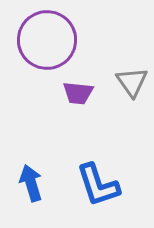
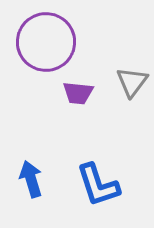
purple circle: moved 1 px left, 2 px down
gray triangle: rotated 12 degrees clockwise
blue arrow: moved 4 px up
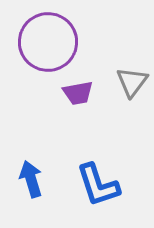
purple circle: moved 2 px right
purple trapezoid: rotated 16 degrees counterclockwise
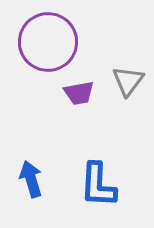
gray triangle: moved 4 px left, 1 px up
purple trapezoid: moved 1 px right
blue L-shape: rotated 21 degrees clockwise
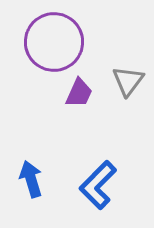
purple circle: moved 6 px right
purple trapezoid: rotated 56 degrees counterclockwise
blue L-shape: rotated 42 degrees clockwise
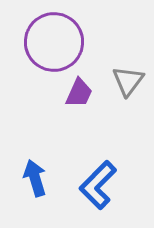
blue arrow: moved 4 px right, 1 px up
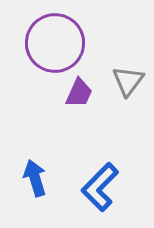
purple circle: moved 1 px right, 1 px down
blue L-shape: moved 2 px right, 2 px down
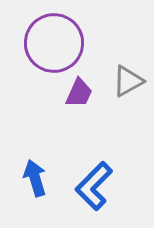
purple circle: moved 1 px left
gray triangle: rotated 24 degrees clockwise
blue L-shape: moved 6 px left, 1 px up
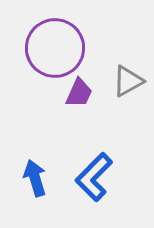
purple circle: moved 1 px right, 5 px down
blue L-shape: moved 9 px up
